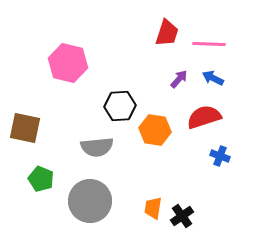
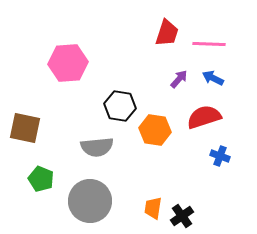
pink hexagon: rotated 18 degrees counterclockwise
black hexagon: rotated 12 degrees clockwise
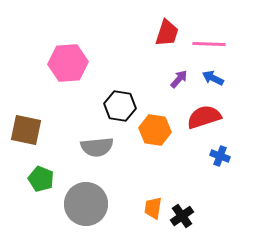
brown square: moved 1 px right, 2 px down
gray circle: moved 4 px left, 3 px down
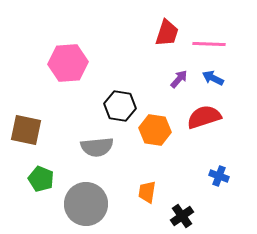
blue cross: moved 1 px left, 20 px down
orange trapezoid: moved 6 px left, 16 px up
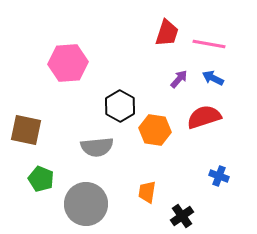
pink line: rotated 8 degrees clockwise
black hexagon: rotated 20 degrees clockwise
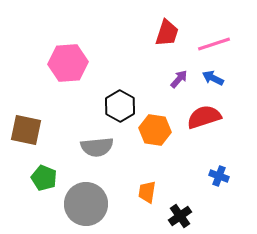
pink line: moved 5 px right; rotated 28 degrees counterclockwise
green pentagon: moved 3 px right, 1 px up
black cross: moved 2 px left
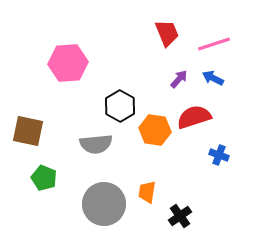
red trapezoid: rotated 40 degrees counterclockwise
red semicircle: moved 10 px left
brown square: moved 2 px right, 1 px down
gray semicircle: moved 1 px left, 3 px up
blue cross: moved 21 px up
gray circle: moved 18 px right
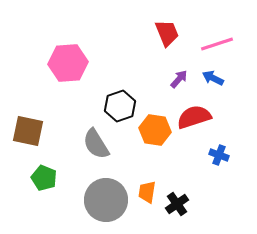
pink line: moved 3 px right
black hexagon: rotated 12 degrees clockwise
gray semicircle: rotated 64 degrees clockwise
gray circle: moved 2 px right, 4 px up
black cross: moved 3 px left, 12 px up
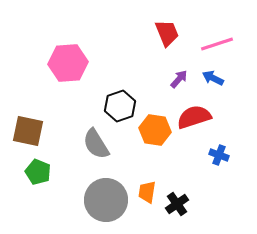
green pentagon: moved 6 px left, 6 px up
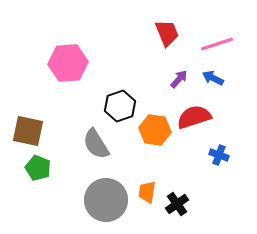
green pentagon: moved 4 px up
